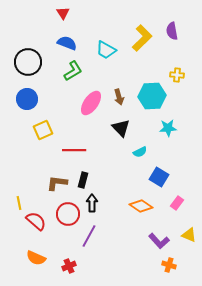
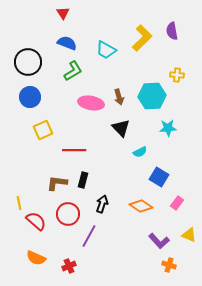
blue circle: moved 3 px right, 2 px up
pink ellipse: rotated 65 degrees clockwise
black arrow: moved 10 px right, 1 px down; rotated 18 degrees clockwise
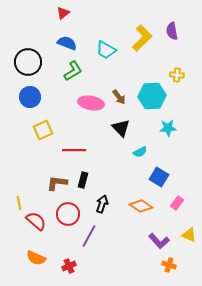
red triangle: rotated 24 degrees clockwise
brown arrow: rotated 21 degrees counterclockwise
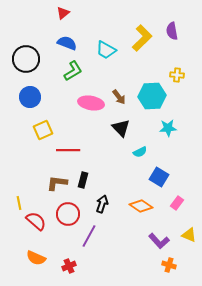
black circle: moved 2 px left, 3 px up
red line: moved 6 px left
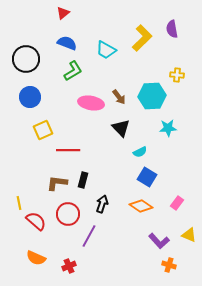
purple semicircle: moved 2 px up
blue square: moved 12 px left
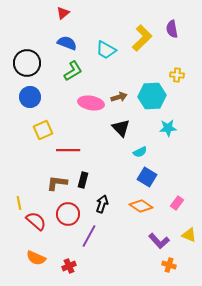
black circle: moved 1 px right, 4 px down
brown arrow: rotated 70 degrees counterclockwise
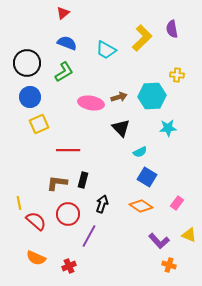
green L-shape: moved 9 px left, 1 px down
yellow square: moved 4 px left, 6 px up
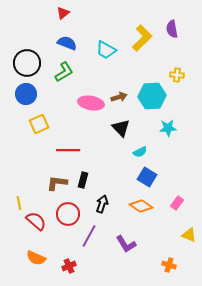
blue circle: moved 4 px left, 3 px up
purple L-shape: moved 33 px left, 3 px down; rotated 10 degrees clockwise
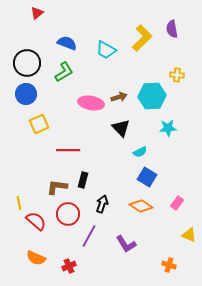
red triangle: moved 26 px left
brown L-shape: moved 4 px down
